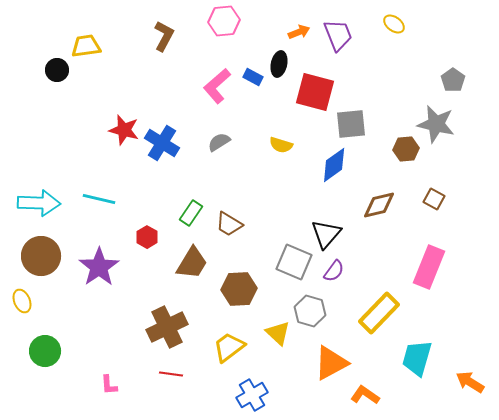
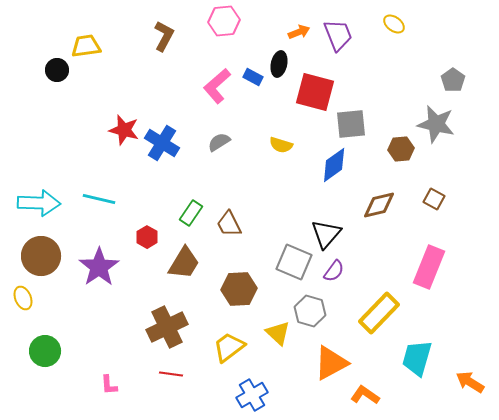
brown hexagon at (406, 149): moved 5 px left
brown trapezoid at (229, 224): rotated 32 degrees clockwise
brown trapezoid at (192, 263): moved 8 px left
yellow ellipse at (22, 301): moved 1 px right, 3 px up
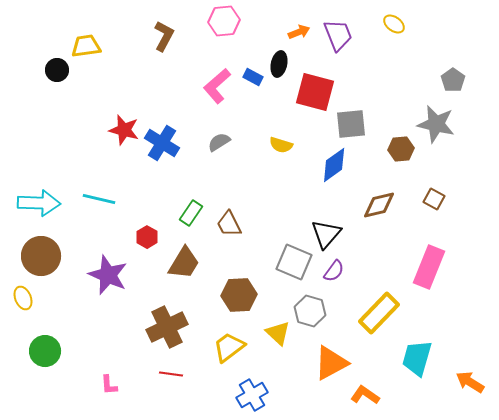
purple star at (99, 267): moved 9 px right, 8 px down; rotated 15 degrees counterclockwise
brown hexagon at (239, 289): moved 6 px down
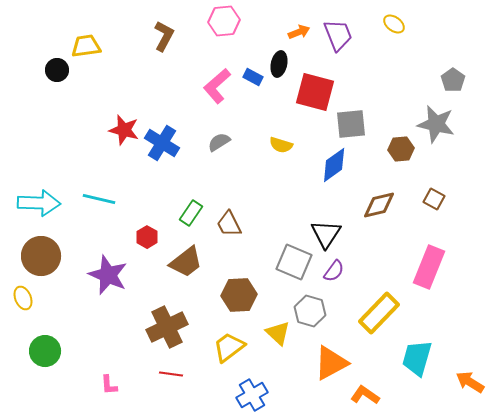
black triangle at (326, 234): rotated 8 degrees counterclockwise
brown trapezoid at (184, 263): moved 2 px right, 1 px up; rotated 21 degrees clockwise
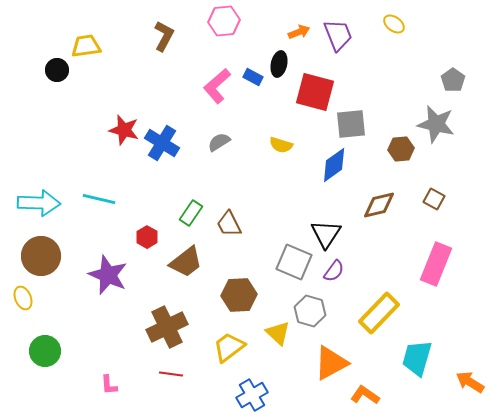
pink rectangle at (429, 267): moved 7 px right, 3 px up
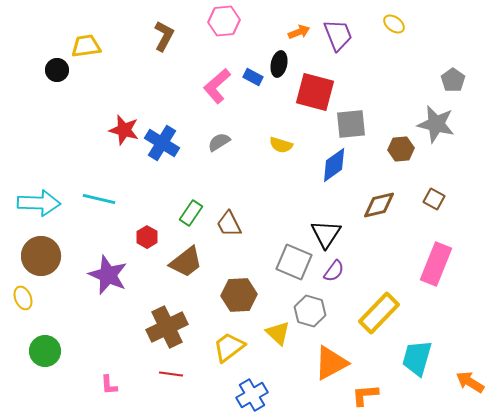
orange L-shape at (365, 395): rotated 40 degrees counterclockwise
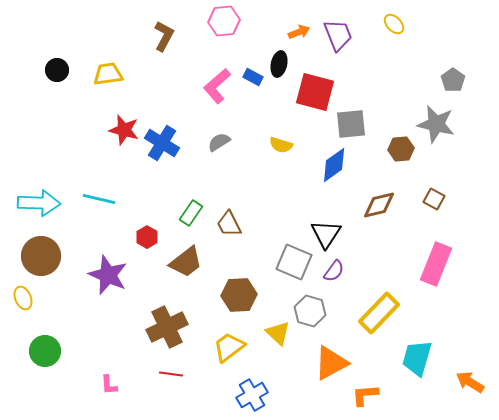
yellow ellipse at (394, 24): rotated 10 degrees clockwise
yellow trapezoid at (86, 46): moved 22 px right, 28 px down
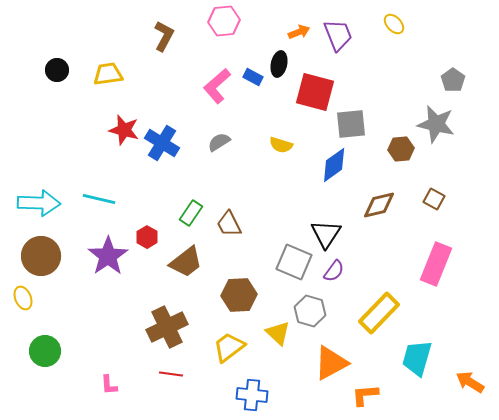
purple star at (108, 275): moved 19 px up; rotated 15 degrees clockwise
blue cross at (252, 395): rotated 36 degrees clockwise
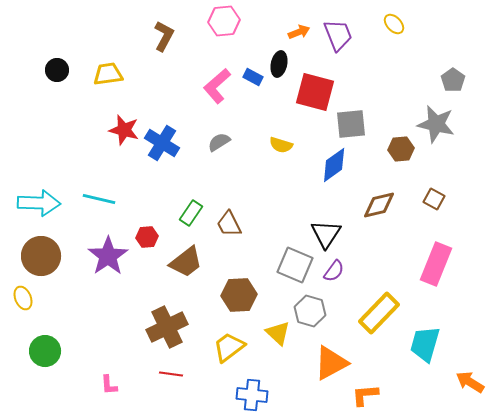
red hexagon at (147, 237): rotated 25 degrees clockwise
gray square at (294, 262): moved 1 px right, 3 px down
cyan trapezoid at (417, 358): moved 8 px right, 14 px up
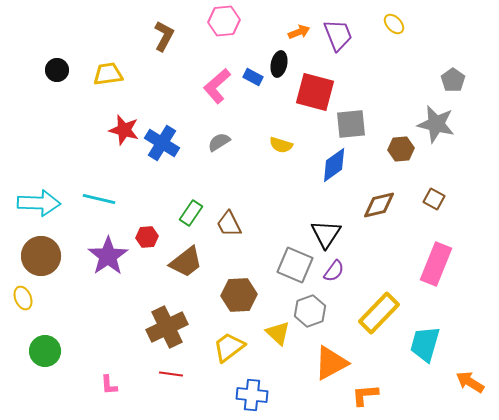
gray hexagon at (310, 311): rotated 24 degrees clockwise
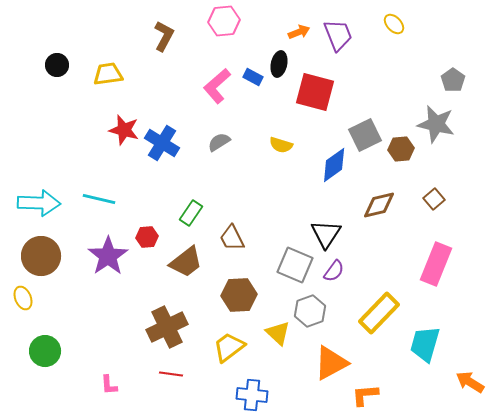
black circle at (57, 70): moved 5 px up
gray square at (351, 124): moved 14 px right, 11 px down; rotated 20 degrees counterclockwise
brown square at (434, 199): rotated 20 degrees clockwise
brown trapezoid at (229, 224): moved 3 px right, 14 px down
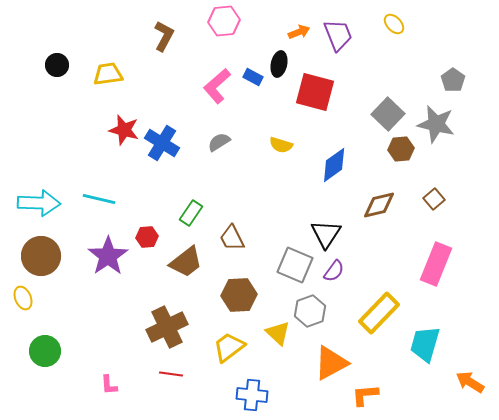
gray square at (365, 135): moved 23 px right, 21 px up; rotated 20 degrees counterclockwise
